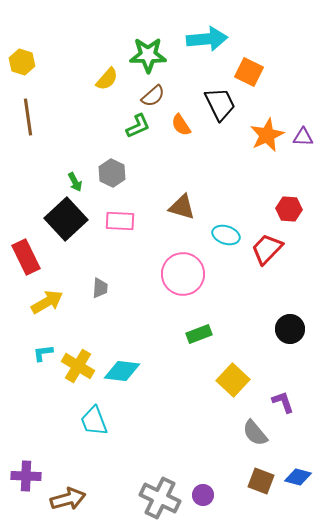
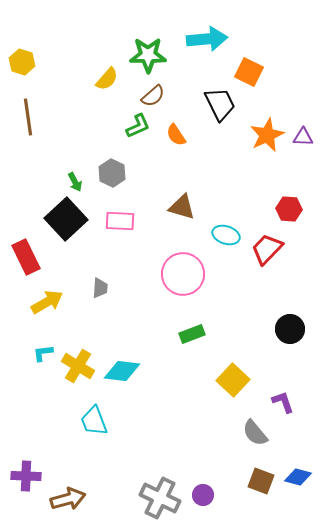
orange semicircle: moved 5 px left, 10 px down
green rectangle: moved 7 px left
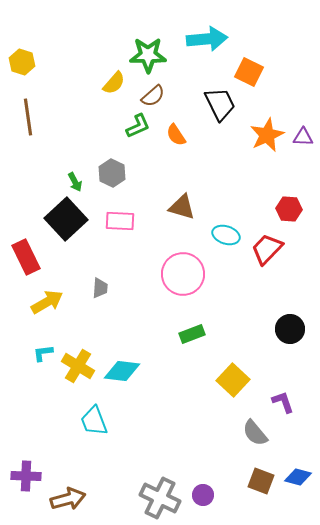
yellow semicircle: moved 7 px right, 4 px down
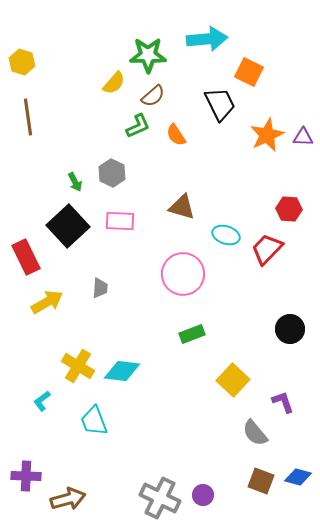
black square: moved 2 px right, 7 px down
cyan L-shape: moved 1 px left, 48 px down; rotated 30 degrees counterclockwise
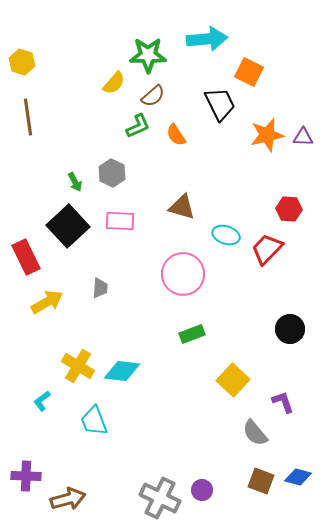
orange star: rotated 12 degrees clockwise
purple circle: moved 1 px left, 5 px up
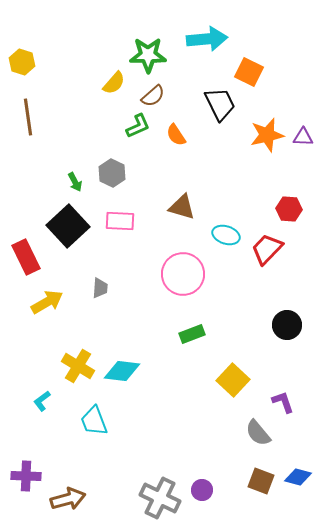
black circle: moved 3 px left, 4 px up
gray semicircle: moved 3 px right
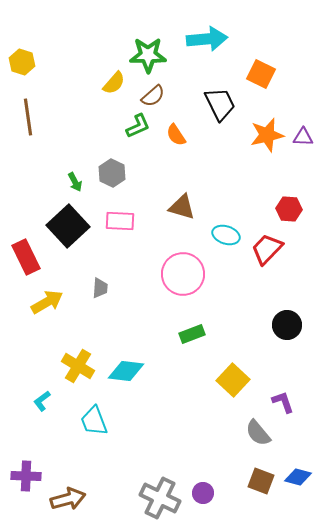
orange square: moved 12 px right, 2 px down
cyan diamond: moved 4 px right
purple circle: moved 1 px right, 3 px down
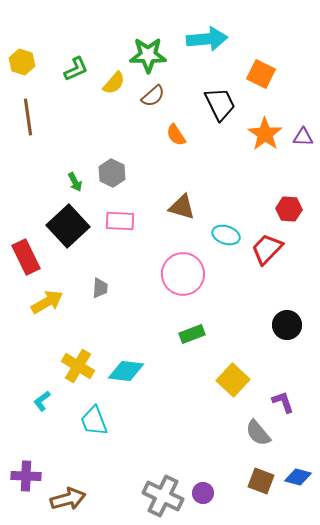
green L-shape: moved 62 px left, 57 px up
orange star: moved 2 px left, 1 px up; rotated 24 degrees counterclockwise
gray cross: moved 3 px right, 2 px up
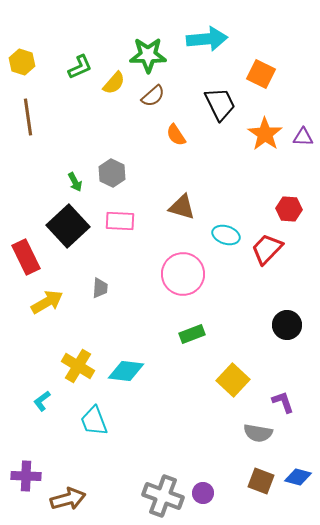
green L-shape: moved 4 px right, 2 px up
gray semicircle: rotated 40 degrees counterclockwise
gray cross: rotated 6 degrees counterclockwise
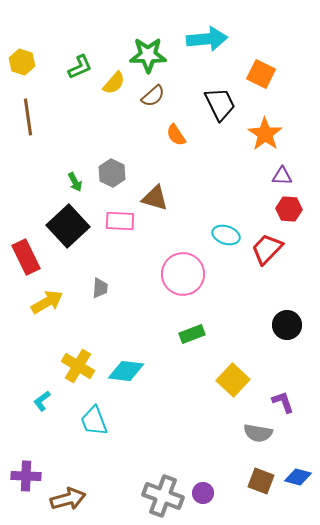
purple triangle: moved 21 px left, 39 px down
brown triangle: moved 27 px left, 9 px up
